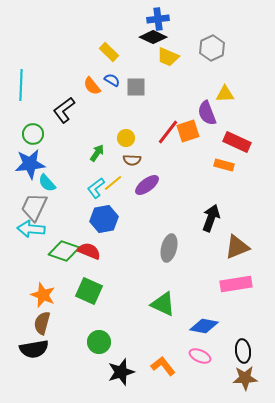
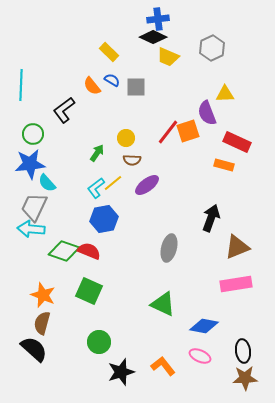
black semicircle at (34, 349): rotated 128 degrees counterclockwise
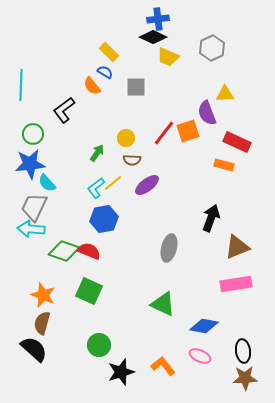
blue semicircle at (112, 80): moved 7 px left, 8 px up
red line at (168, 132): moved 4 px left, 1 px down
green circle at (99, 342): moved 3 px down
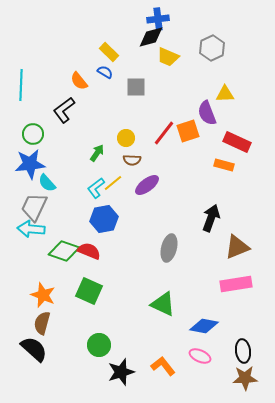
black diamond at (153, 37): moved 2 px left; rotated 40 degrees counterclockwise
orange semicircle at (92, 86): moved 13 px left, 5 px up
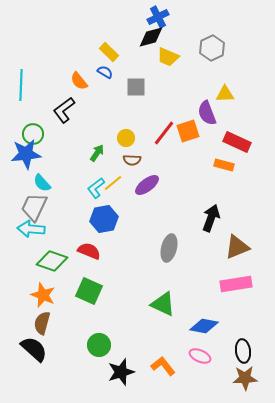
blue cross at (158, 19): moved 2 px up; rotated 20 degrees counterclockwise
blue star at (30, 164): moved 4 px left, 10 px up
cyan semicircle at (47, 183): moved 5 px left
green diamond at (64, 251): moved 12 px left, 10 px down
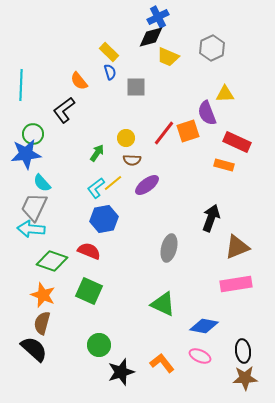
blue semicircle at (105, 72): moved 5 px right; rotated 42 degrees clockwise
orange L-shape at (163, 366): moved 1 px left, 3 px up
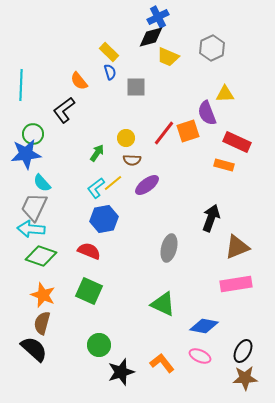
green diamond at (52, 261): moved 11 px left, 5 px up
black ellipse at (243, 351): rotated 35 degrees clockwise
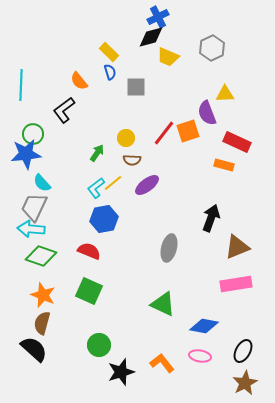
pink ellipse at (200, 356): rotated 15 degrees counterclockwise
brown star at (245, 378): moved 5 px down; rotated 25 degrees counterclockwise
